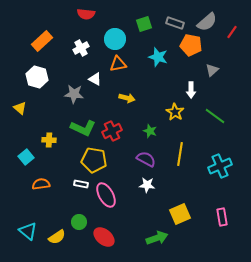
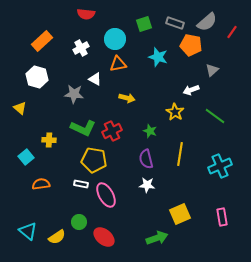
white arrow: rotated 70 degrees clockwise
purple semicircle: rotated 132 degrees counterclockwise
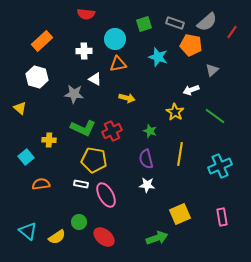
white cross: moved 3 px right, 3 px down; rotated 28 degrees clockwise
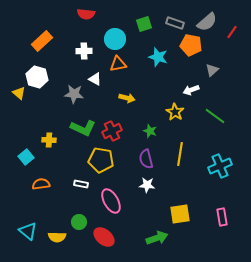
yellow triangle: moved 1 px left, 15 px up
yellow pentagon: moved 7 px right
pink ellipse: moved 5 px right, 6 px down
yellow square: rotated 15 degrees clockwise
yellow semicircle: rotated 36 degrees clockwise
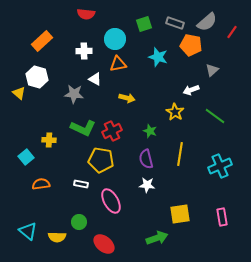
red ellipse: moved 7 px down
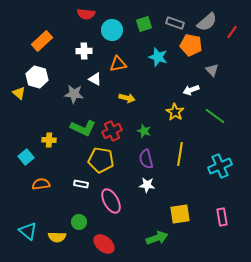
cyan circle: moved 3 px left, 9 px up
gray triangle: rotated 32 degrees counterclockwise
green star: moved 6 px left
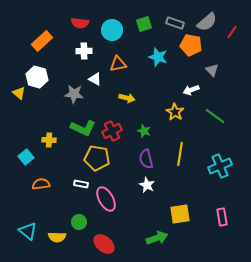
red semicircle: moved 6 px left, 9 px down
yellow pentagon: moved 4 px left, 2 px up
white star: rotated 21 degrees clockwise
pink ellipse: moved 5 px left, 2 px up
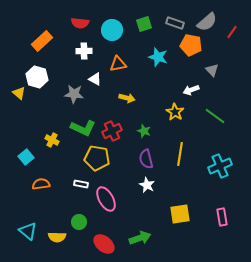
yellow cross: moved 3 px right; rotated 24 degrees clockwise
green arrow: moved 17 px left
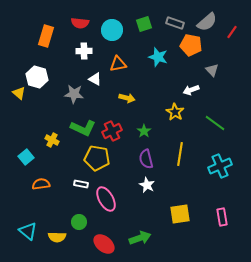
orange rectangle: moved 4 px right, 5 px up; rotated 30 degrees counterclockwise
green line: moved 7 px down
green star: rotated 16 degrees clockwise
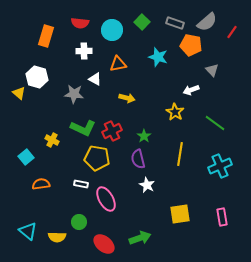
green square: moved 2 px left, 2 px up; rotated 28 degrees counterclockwise
green star: moved 5 px down
purple semicircle: moved 8 px left
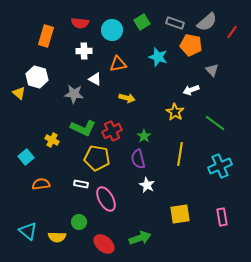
green square: rotated 14 degrees clockwise
